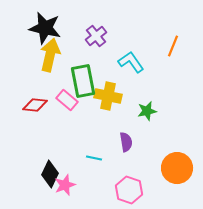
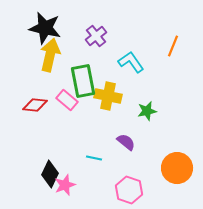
purple semicircle: rotated 42 degrees counterclockwise
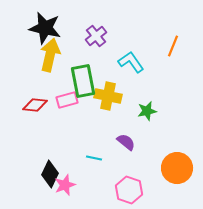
pink rectangle: rotated 55 degrees counterclockwise
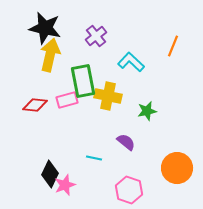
cyan L-shape: rotated 12 degrees counterclockwise
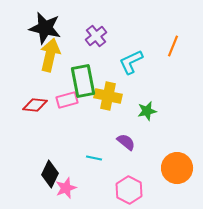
cyan L-shape: rotated 68 degrees counterclockwise
pink star: moved 1 px right, 3 px down
pink hexagon: rotated 8 degrees clockwise
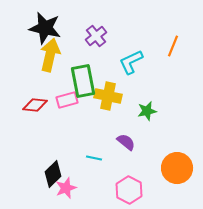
black diamond: moved 3 px right; rotated 20 degrees clockwise
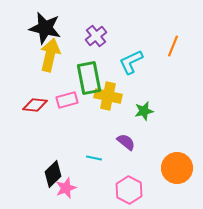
green rectangle: moved 6 px right, 3 px up
green star: moved 3 px left
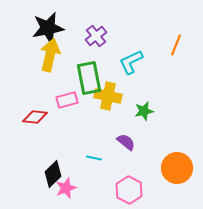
black star: moved 3 px right; rotated 24 degrees counterclockwise
orange line: moved 3 px right, 1 px up
red diamond: moved 12 px down
